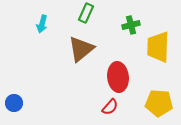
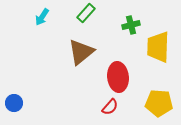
green rectangle: rotated 18 degrees clockwise
cyan arrow: moved 7 px up; rotated 18 degrees clockwise
brown triangle: moved 3 px down
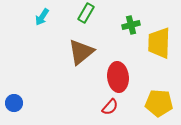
green rectangle: rotated 12 degrees counterclockwise
yellow trapezoid: moved 1 px right, 4 px up
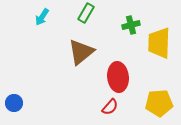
yellow pentagon: rotated 8 degrees counterclockwise
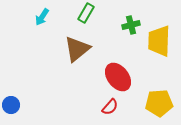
yellow trapezoid: moved 2 px up
brown triangle: moved 4 px left, 3 px up
red ellipse: rotated 32 degrees counterclockwise
blue circle: moved 3 px left, 2 px down
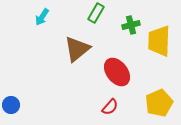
green rectangle: moved 10 px right
red ellipse: moved 1 px left, 5 px up
yellow pentagon: rotated 20 degrees counterclockwise
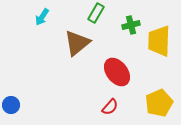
brown triangle: moved 6 px up
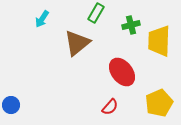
cyan arrow: moved 2 px down
red ellipse: moved 5 px right
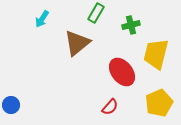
yellow trapezoid: moved 3 px left, 13 px down; rotated 12 degrees clockwise
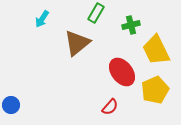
yellow trapezoid: moved 4 px up; rotated 40 degrees counterclockwise
yellow pentagon: moved 4 px left, 13 px up
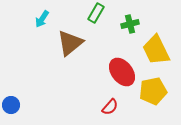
green cross: moved 1 px left, 1 px up
brown triangle: moved 7 px left
yellow pentagon: moved 2 px left, 1 px down; rotated 12 degrees clockwise
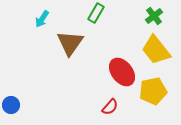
green cross: moved 24 px right, 8 px up; rotated 24 degrees counterclockwise
brown triangle: rotated 16 degrees counterclockwise
yellow trapezoid: rotated 12 degrees counterclockwise
